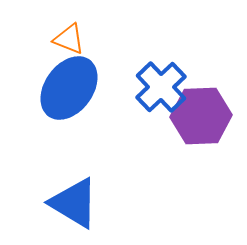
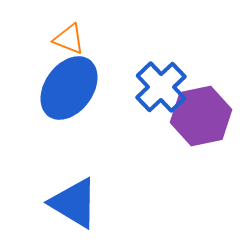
purple hexagon: rotated 10 degrees counterclockwise
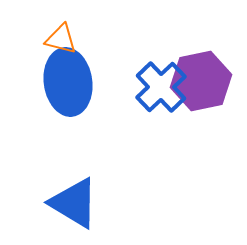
orange triangle: moved 8 px left; rotated 8 degrees counterclockwise
blue ellipse: moved 1 px left, 6 px up; rotated 44 degrees counterclockwise
purple hexagon: moved 35 px up
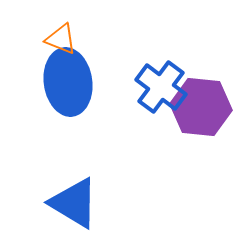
orange triangle: rotated 8 degrees clockwise
purple hexagon: moved 26 px down; rotated 18 degrees clockwise
blue cross: rotated 9 degrees counterclockwise
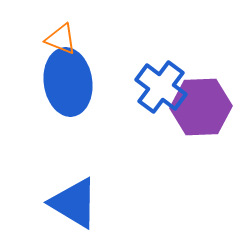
purple hexagon: rotated 8 degrees counterclockwise
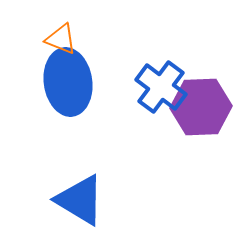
blue triangle: moved 6 px right, 3 px up
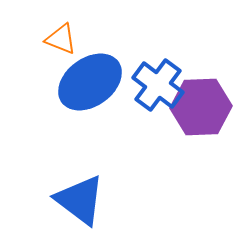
blue ellipse: moved 22 px right; rotated 62 degrees clockwise
blue cross: moved 3 px left, 2 px up
blue triangle: rotated 6 degrees clockwise
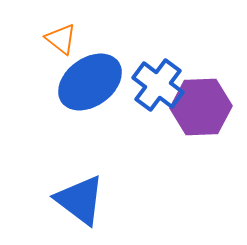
orange triangle: rotated 16 degrees clockwise
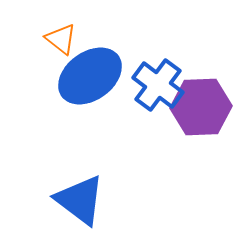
blue ellipse: moved 6 px up
